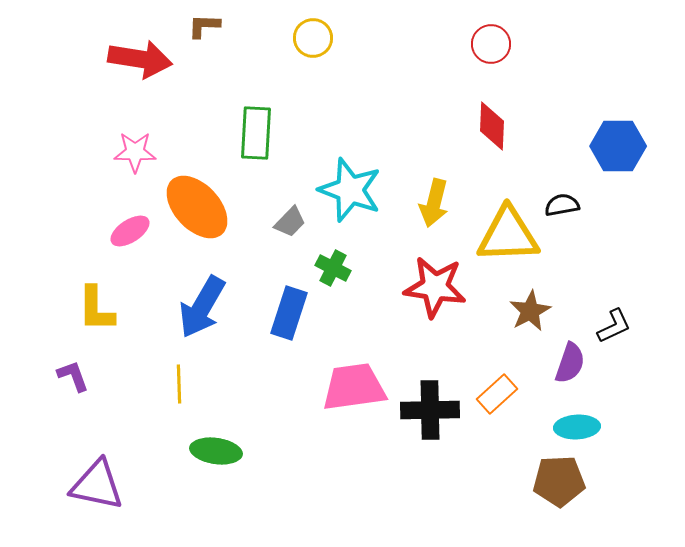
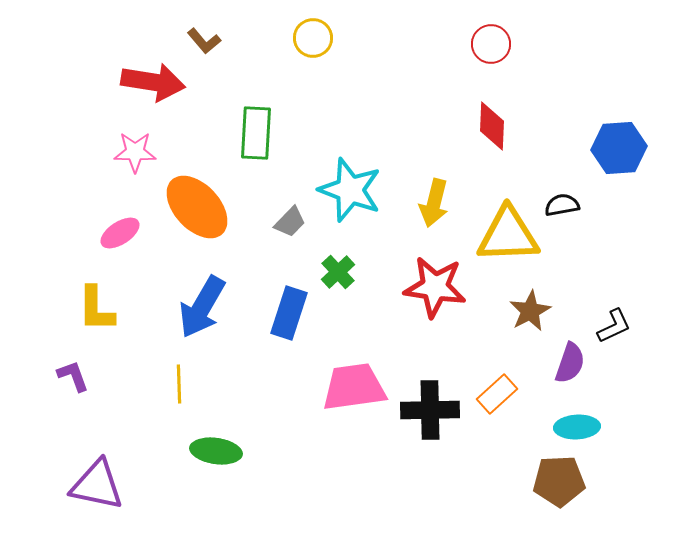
brown L-shape: moved 15 px down; rotated 132 degrees counterclockwise
red arrow: moved 13 px right, 23 px down
blue hexagon: moved 1 px right, 2 px down; rotated 4 degrees counterclockwise
pink ellipse: moved 10 px left, 2 px down
green cross: moved 5 px right, 4 px down; rotated 20 degrees clockwise
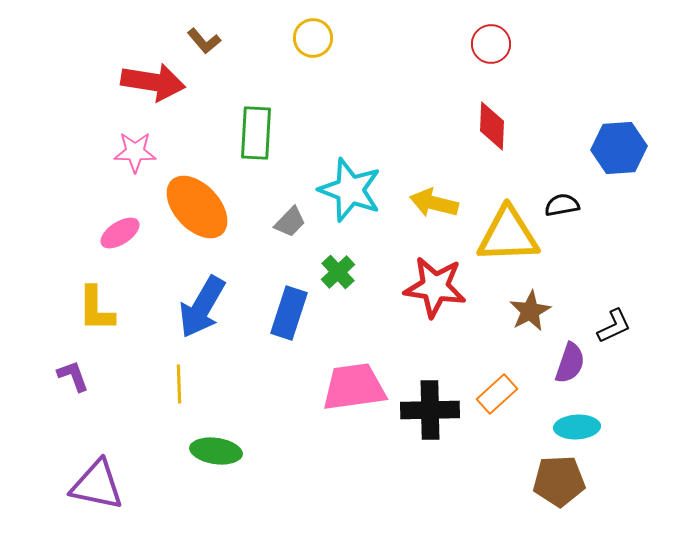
yellow arrow: rotated 90 degrees clockwise
